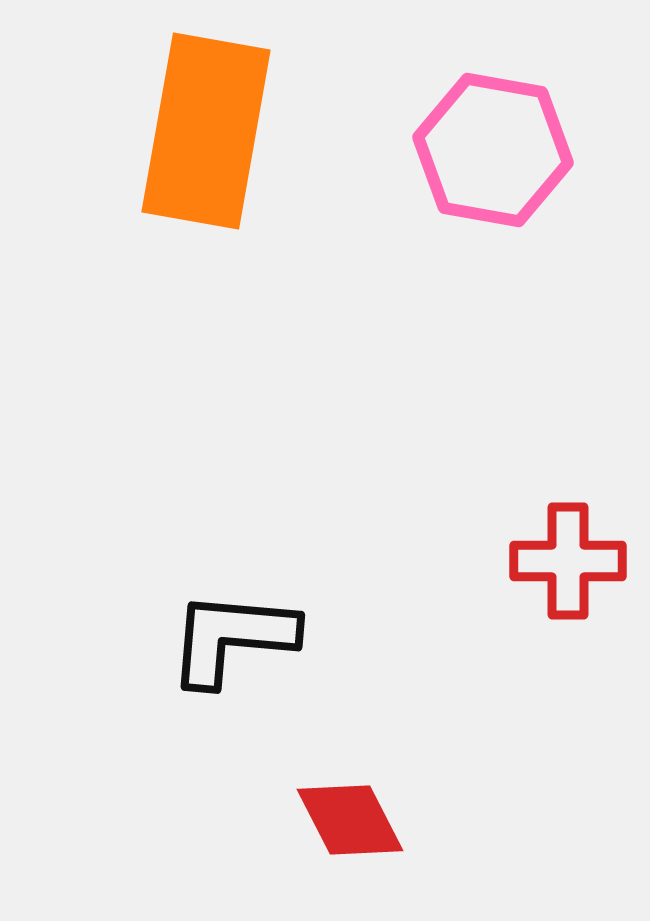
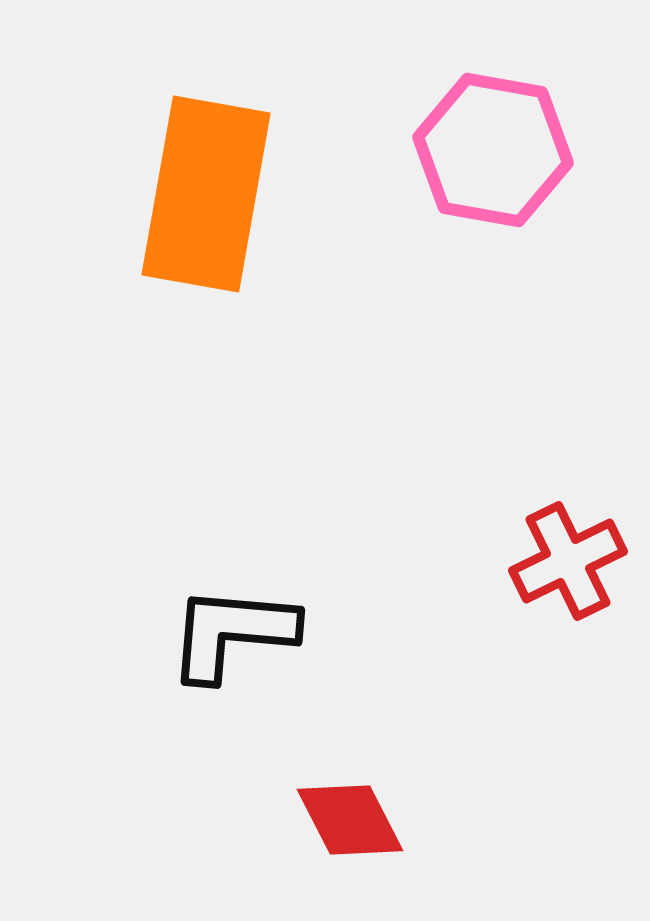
orange rectangle: moved 63 px down
red cross: rotated 26 degrees counterclockwise
black L-shape: moved 5 px up
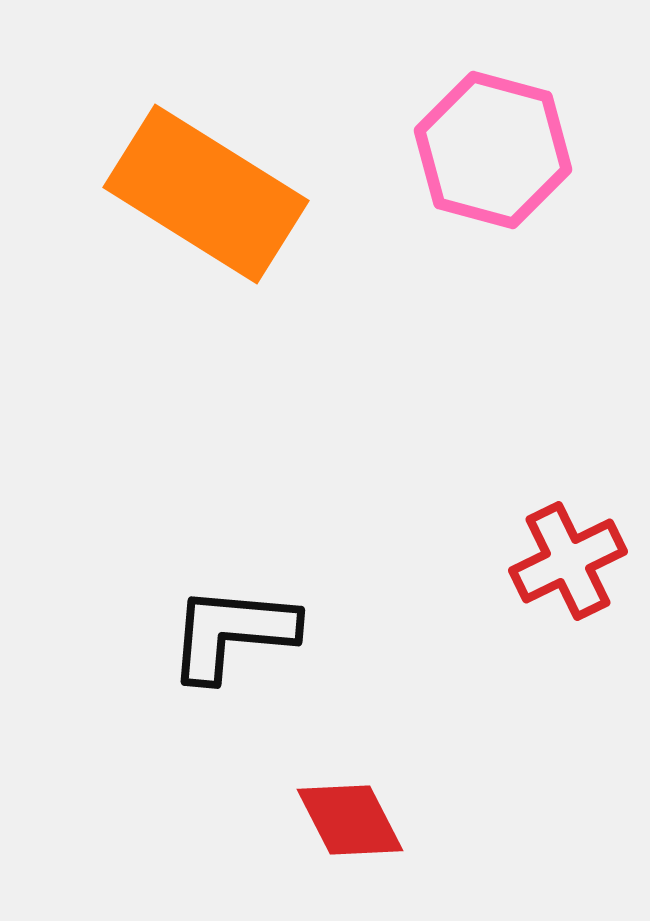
pink hexagon: rotated 5 degrees clockwise
orange rectangle: rotated 68 degrees counterclockwise
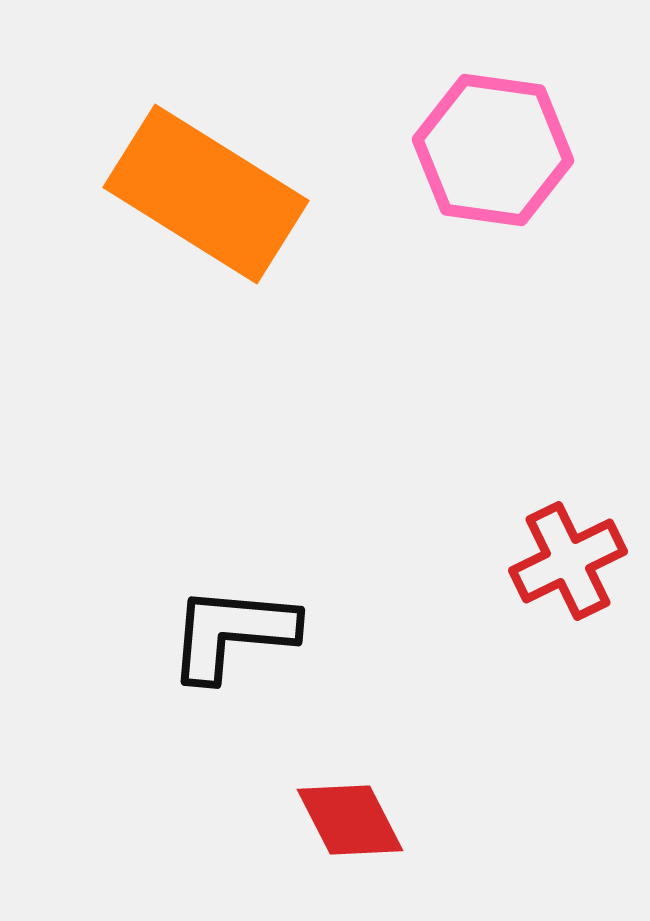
pink hexagon: rotated 7 degrees counterclockwise
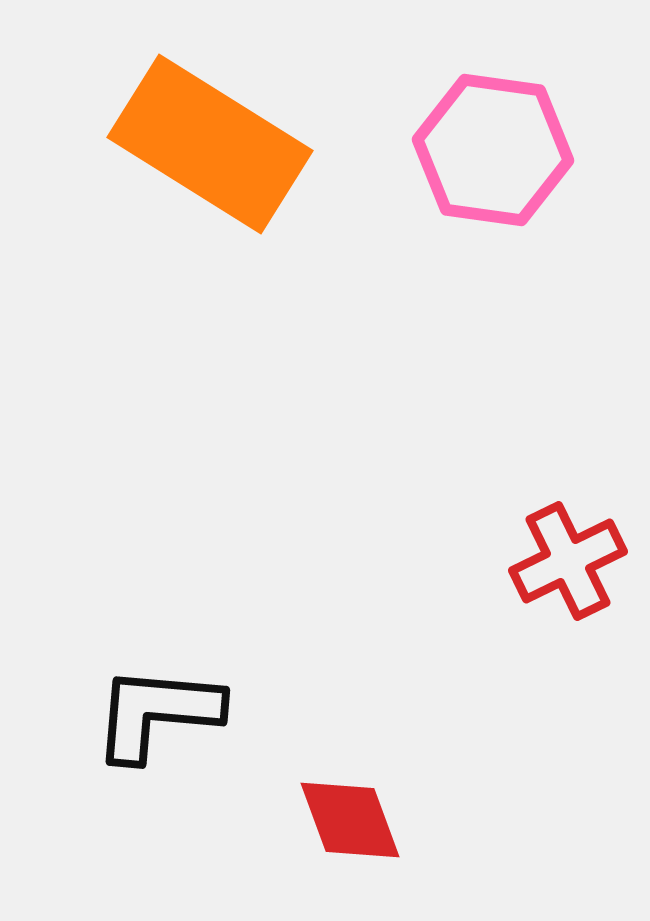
orange rectangle: moved 4 px right, 50 px up
black L-shape: moved 75 px left, 80 px down
red diamond: rotated 7 degrees clockwise
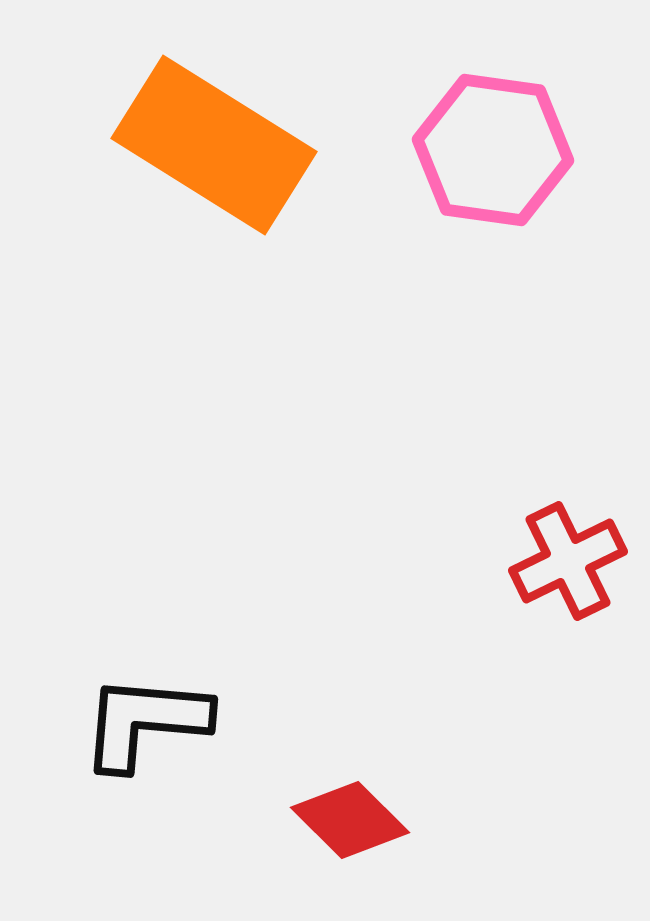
orange rectangle: moved 4 px right, 1 px down
black L-shape: moved 12 px left, 9 px down
red diamond: rotated 25 degrees counterclockwise
